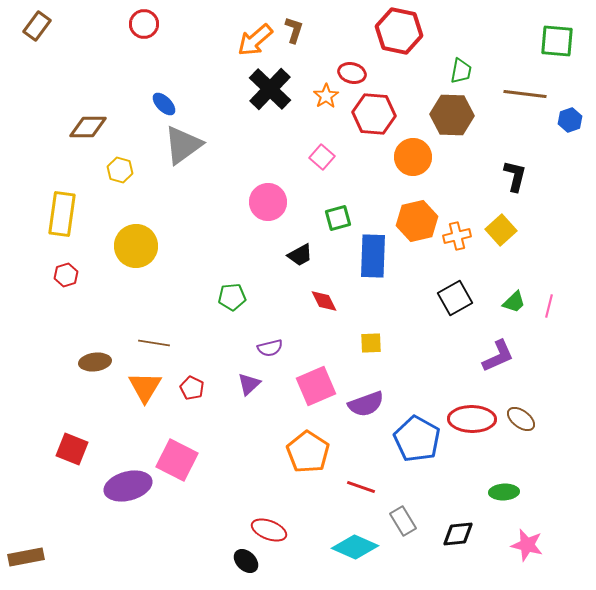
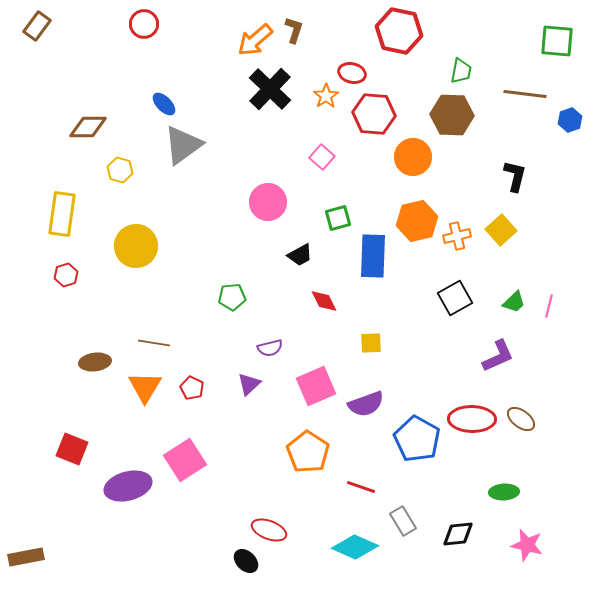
pink square at (177, 460): moved 8 px right; rotated 30 degrees clockwise
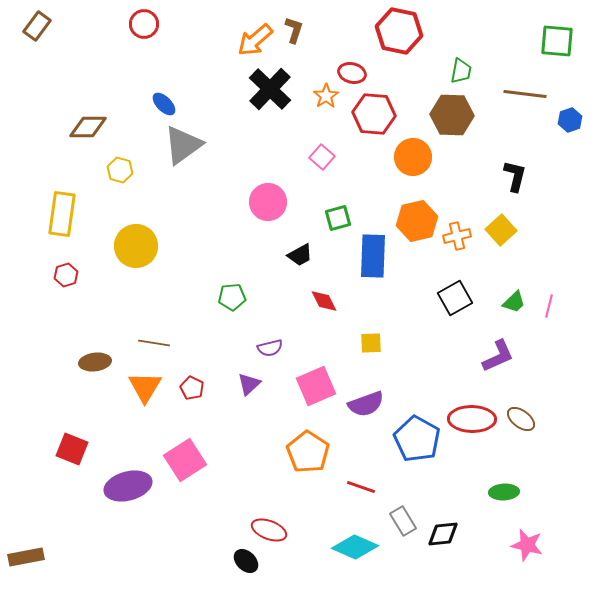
black diamond at (458, 534): moved 15 px left
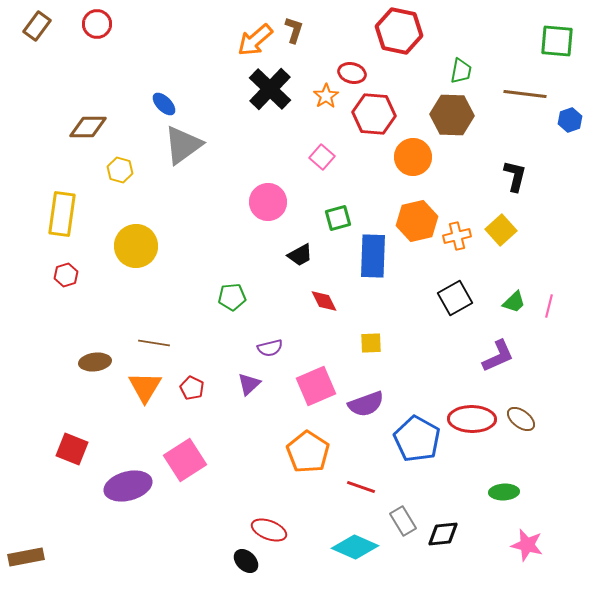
red circle at (144, 24): moved 47 px left
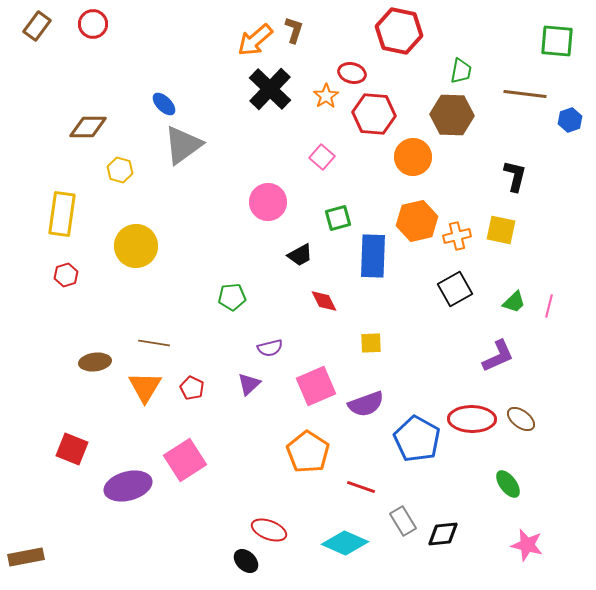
red circle at (97, 24): moved 4 px left
yellow square at (501, 230): rotated 36 degrees counterclockwise
black square at (455, 298): moved 9 px up
green ellipse at (504, 492): moved 4 px right, 8 px up; rotated 56 degrees clockwise
cyan diamond at (355, 547): moved 10 px left, 4 px up
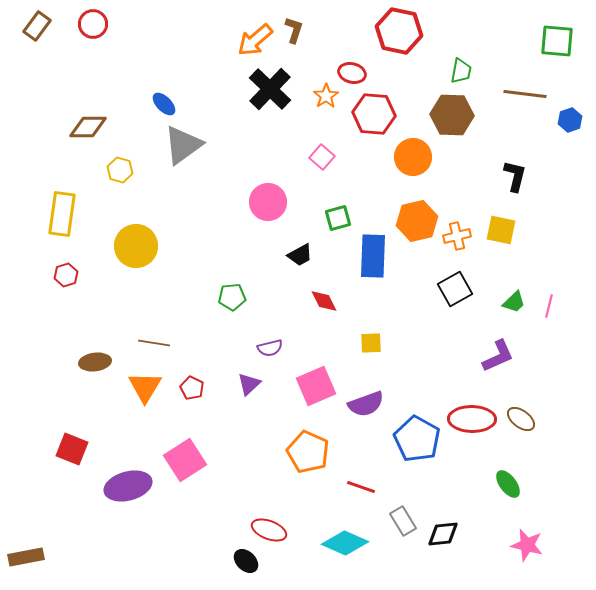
orange pentagon at (308, 452): rotated 9 degrees counterclockwise
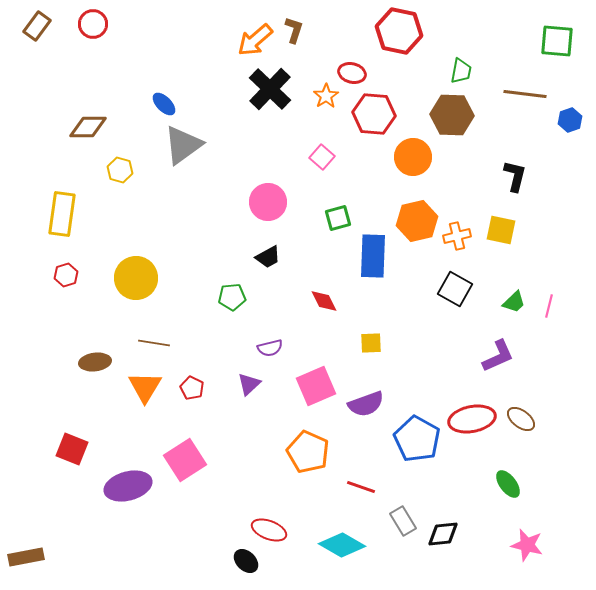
yellow circle at (136, 246): moved 32 px down
black trapezoid at (300, 255): moved 32 px left, 2 px down
black square at (455, 289): rotated 32 degrees counterclockwise
red ellipse at (472, 419): rotated 12 degrees counterclockwise
cyan diamond at (345, 543): moved 3 px left, 2 px down; rotated 6 degrees clockwise
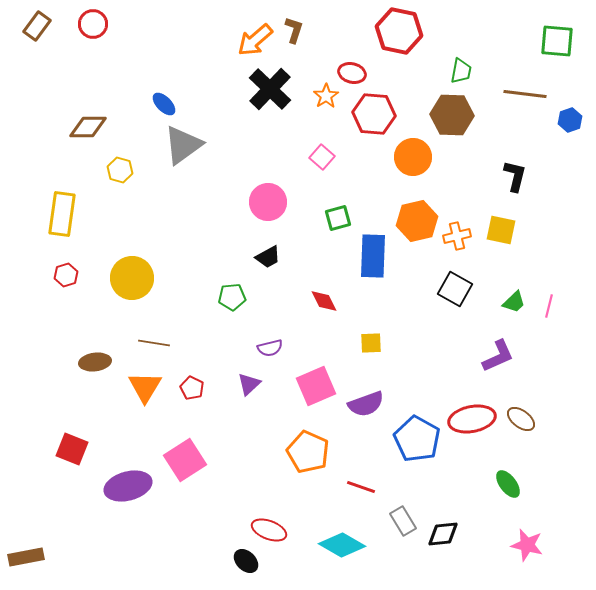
yellow circle at (136, 278): moved 4 px left
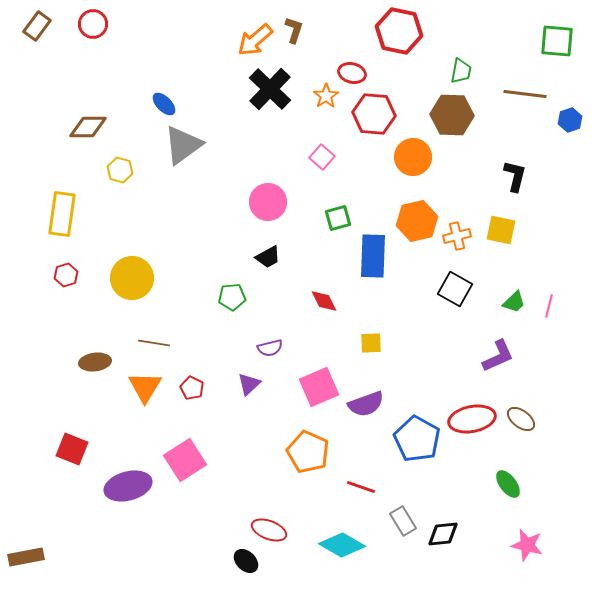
pink square at (316, 386): moved 3 px right, 1 px down
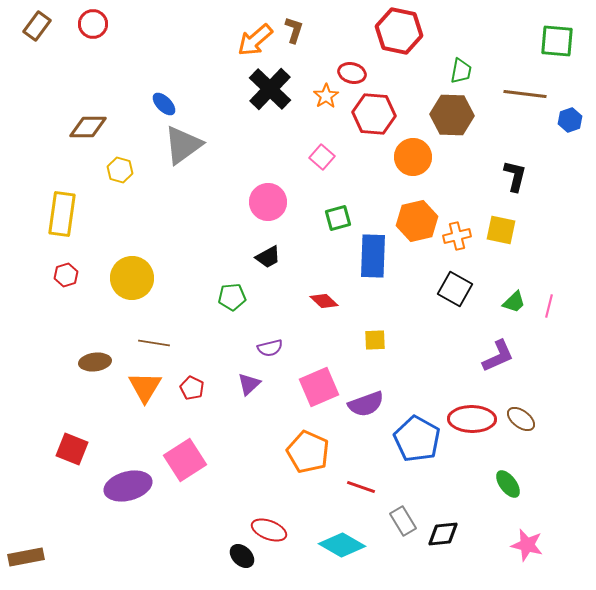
red diamond at (324, 301): rotated 20 degrees counterclockwise
yellow square at (371, 343): moved 4 px right, 3 px up
red ellipse at (472, 419): rotated 12 degrees clockwise
black ellipse at (246, 561): moved 4 px left, 5 px up
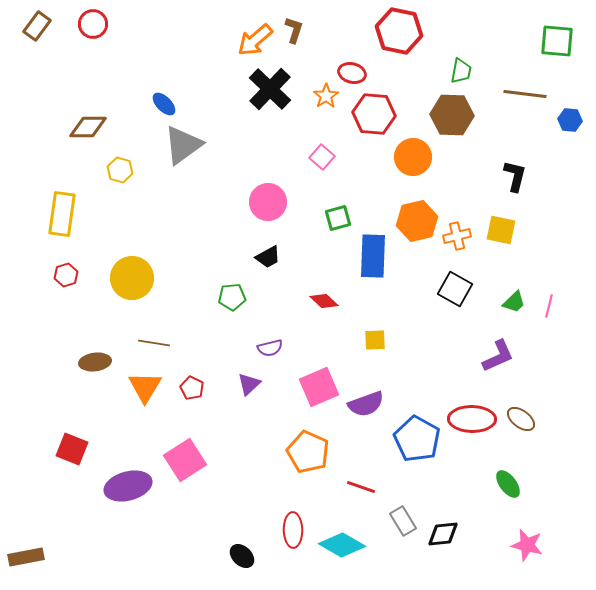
blue hexagon at (570, 120): rotated 25 degrees clockwise
red ellipse at (269, 530): moved 24 px right; rotated 68 degrees clockwise
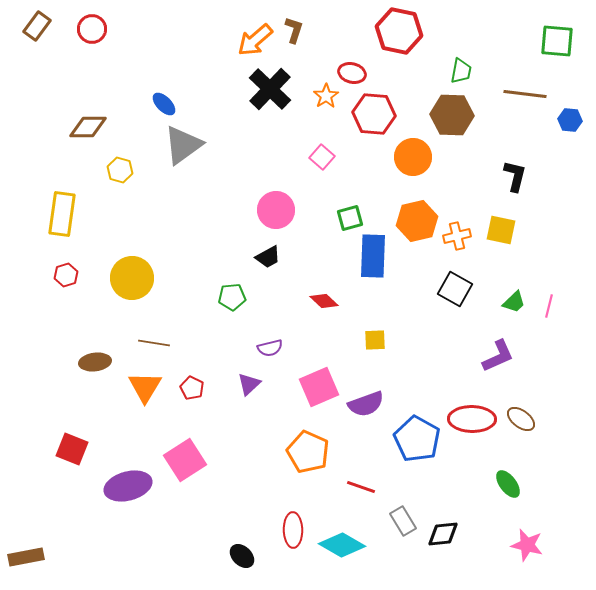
red circle at (93, 24): moved 1 px left, 5 px down
pink circle at (268, 202): moved 8 px right, 8 px down
green square at (338, 218): moved 12 px right
